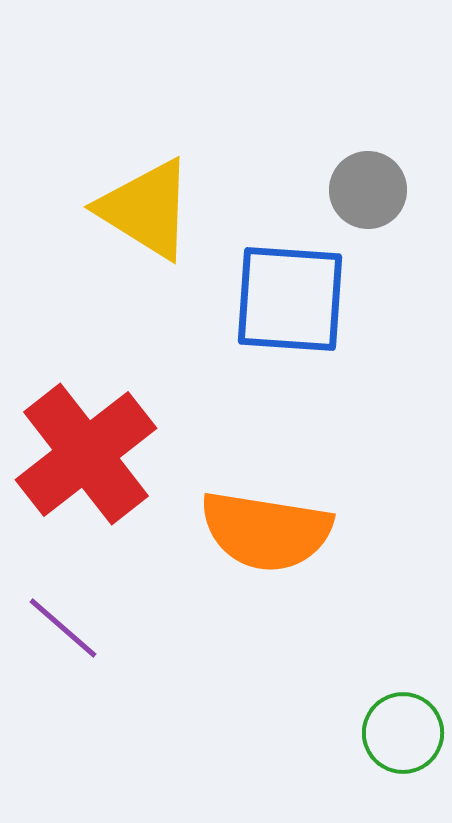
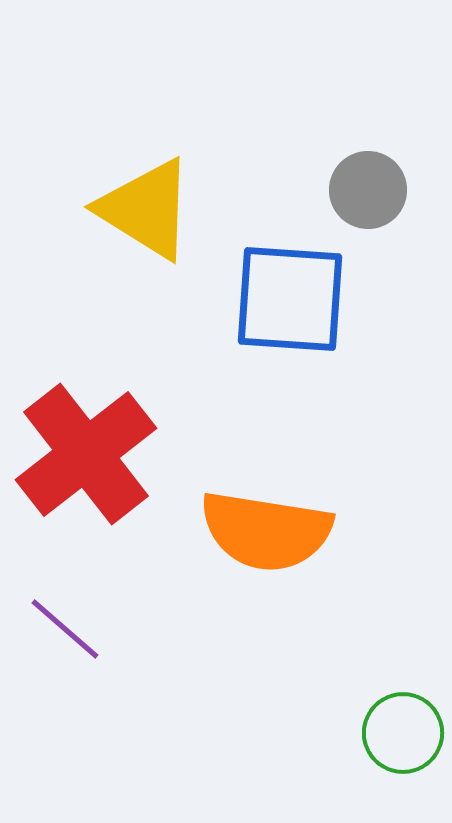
purple line: moved 2 px right, 1 px down
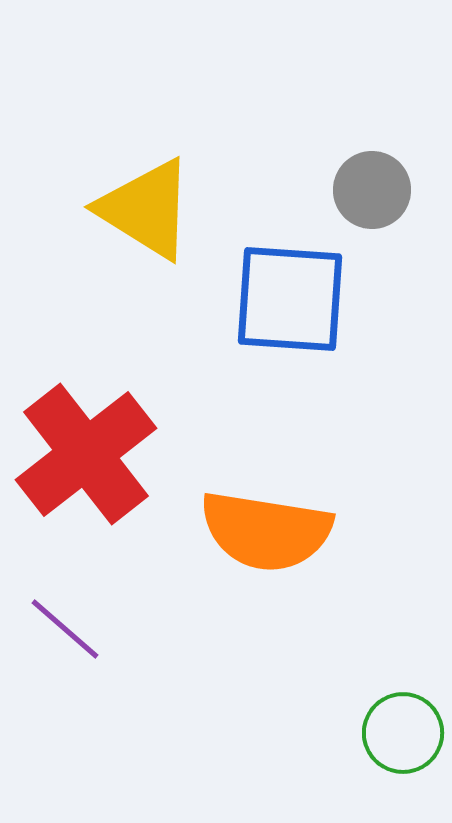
gray circle: moved 4 px right
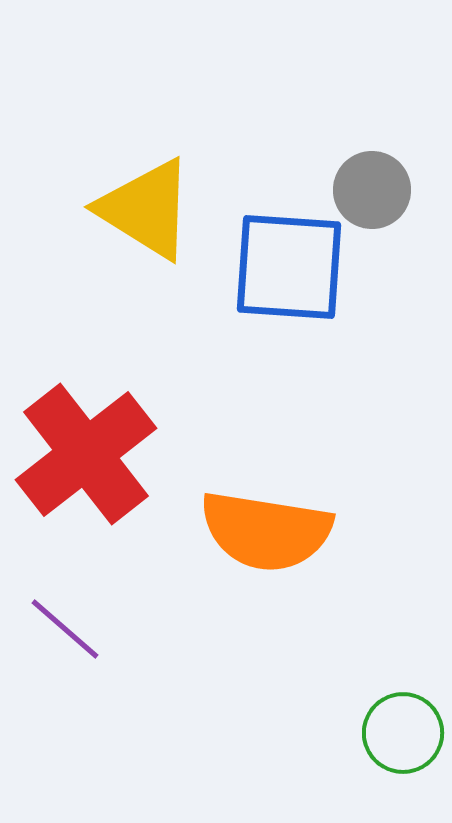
blue square: moved 1 px left, 32 px up
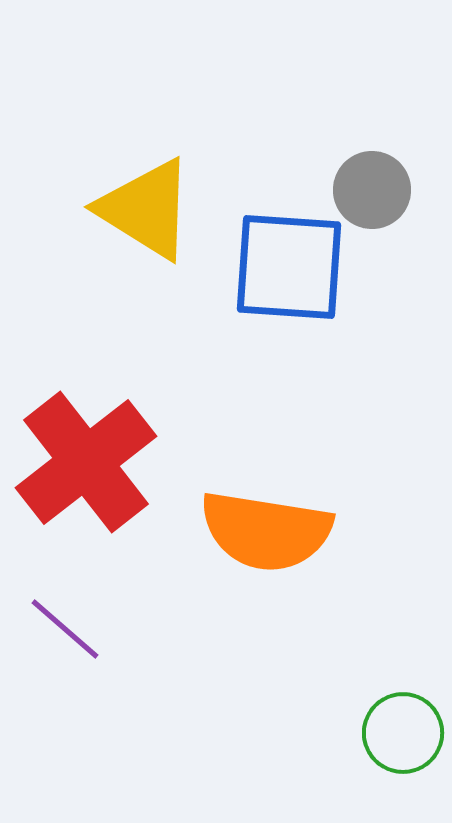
red cross: moved 8 px down
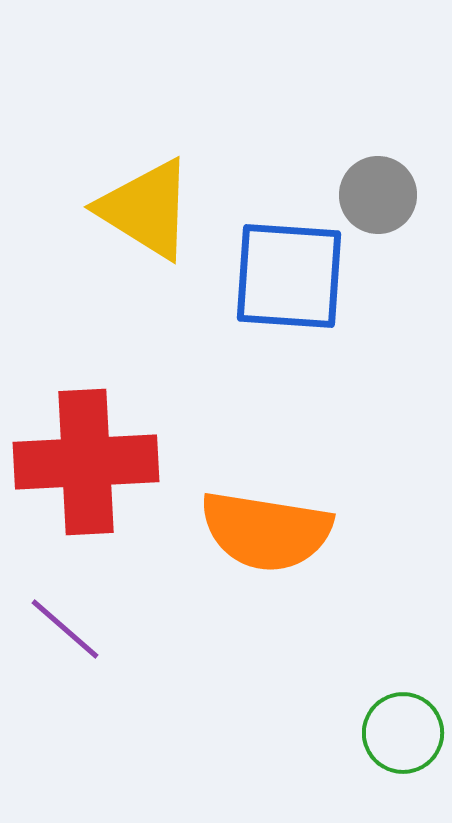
gray circle: moved 6 px right, 5 px down
blue square: moved 9 px down
red cross: rotated 35 degrees clockwise
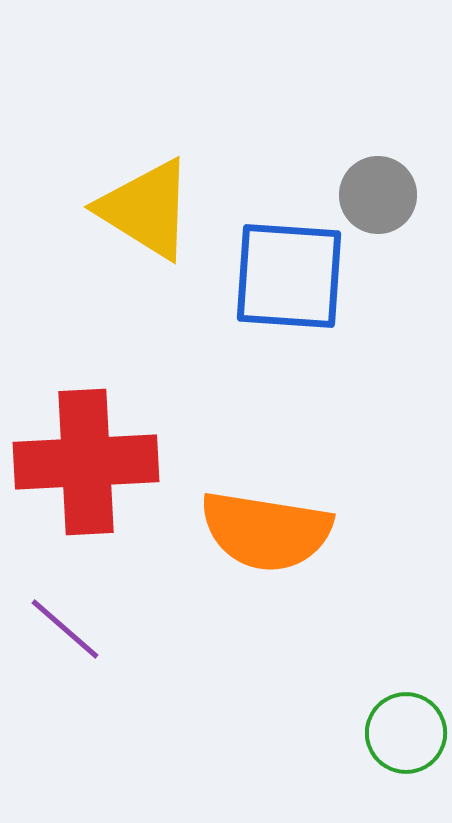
green circle: moved 3 px right
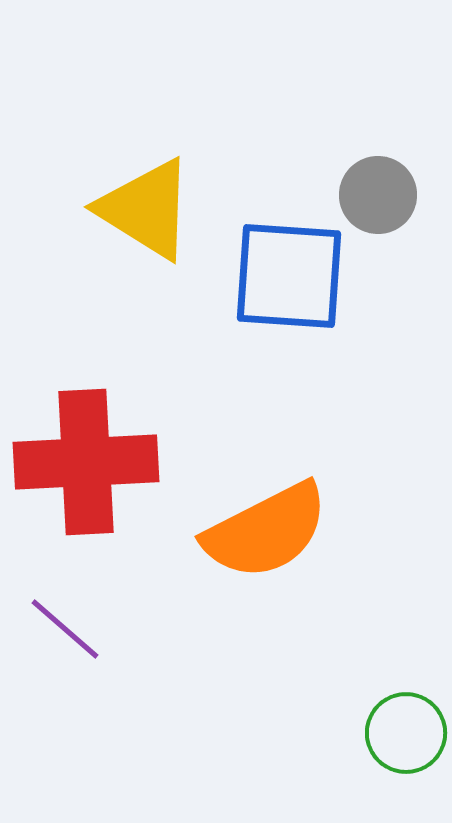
orange semicircle: rotated 36 degrees counterclockwise
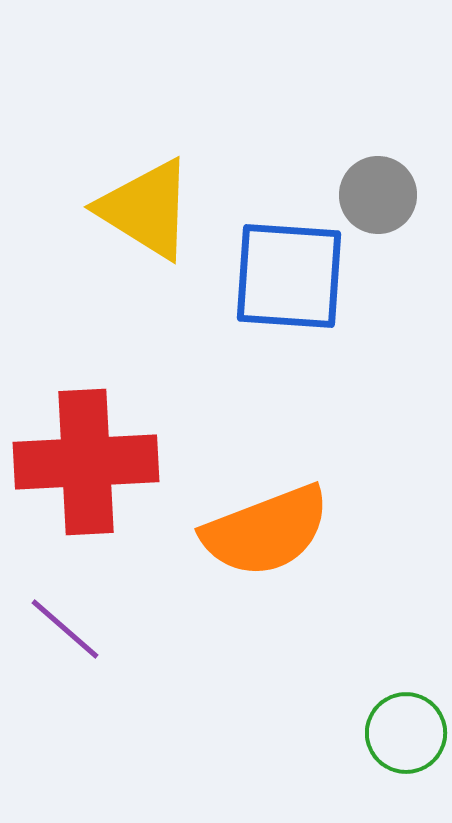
orange semicircle: rotated 6 degrees clockwise
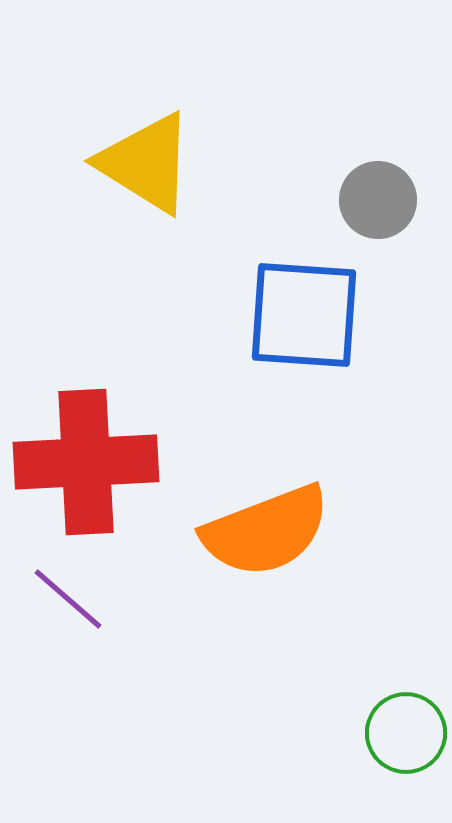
gray circle: moved 5 px down
yellow triangle: moved 46 px up
blue square: moved 15 px right, 39 px down
purple line: moved 3 px right, 30 px up
